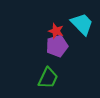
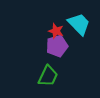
cyan trapezoid: moved 3 px left
green trapezoid: moved 2 px up
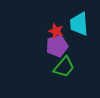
cyan trapezoid: rotated 140 degrees counterclockwise
green trapezoid: moved 16 px right, 9 px up; rotated 15 degrees clockwise
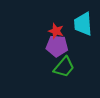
cyan trapezoid: moved 4 px right
purple pentagon: rotated 20 degrees clockwise
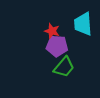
red star: moved 4 px left
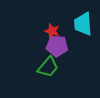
green trapezoid: moved 16 px left
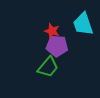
cyan trapezoid: rotated 15 degrees counterclockwise
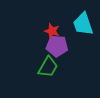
green trapezoid: rotated 10 degrees counterclockwise
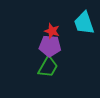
cyan trapezoid: moved 1 px right, 1 px up
purple pentagon: moved 7 px left
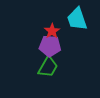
cyan trapezoid: moved 7 px left, 4 px up
red star: rotated 21 degrees clockwise
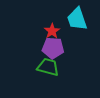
purple pentagon: moved 3 px right, 2 px down
green trapezoid: rotated 105 degrees counterclockwise
